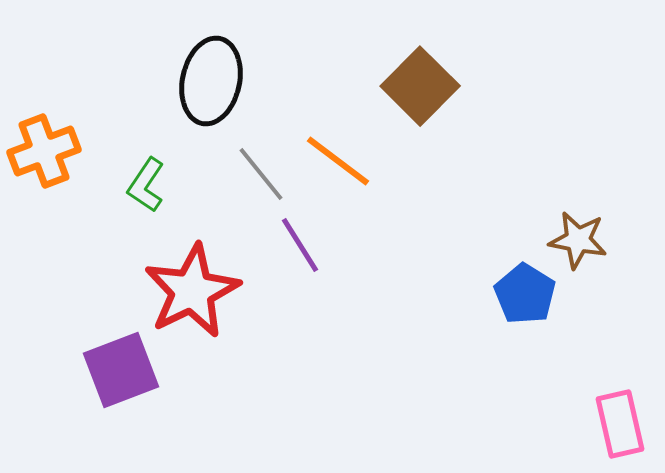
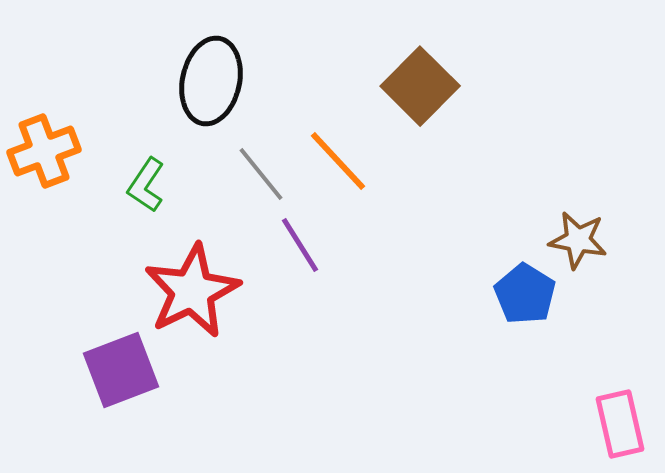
orange line: rotated 10 degrees clockwise
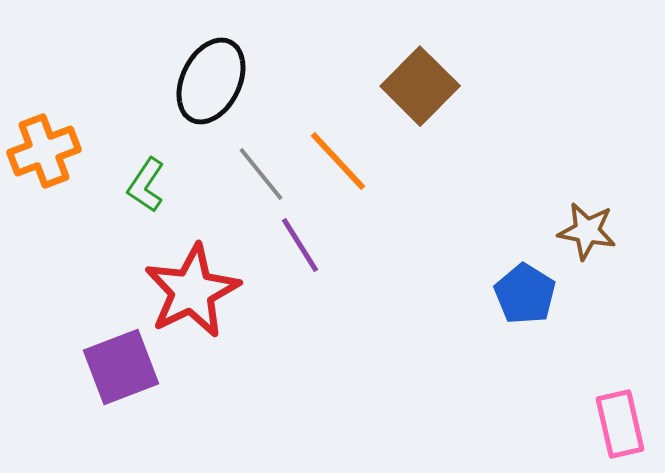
black ellipse: rotated 14 degrees clockwise
brown star: moved 9 px right, 9 px up
purple square: moved 3 px up
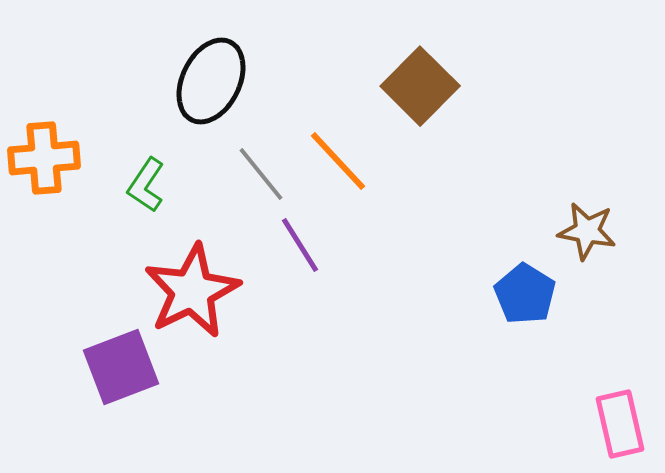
orange cross: moved 7 px down; rotated 16 degrees clockwise
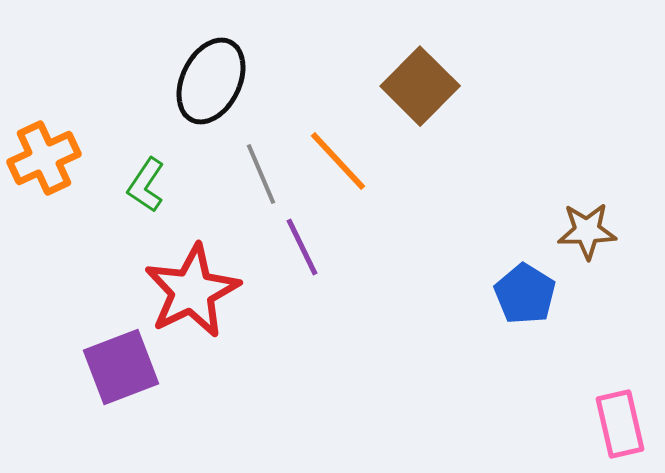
orange cross: rotated 20 degrees counterclockwise
gray line: rotated 16 degrees clockwise
brown star: rotated 12 degrees counterclockwise
purple line: moved 2 px right, 2 px down; rotated 6 degrees clockwise
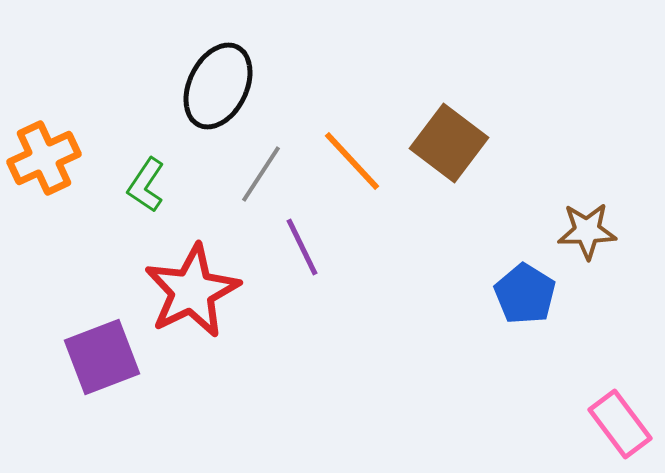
black ellipse: moved 7 px right, 5 px down
brown square: moved 29 px right, 57 px down; rotated 8 degrees counterclockwise
orange line: moved 14 px right
gray line: rotated 56 degrees clockwise
purple square: moved 19 px left, 10 px up
pink rectangle: rotated 24 degrees counterclockwise
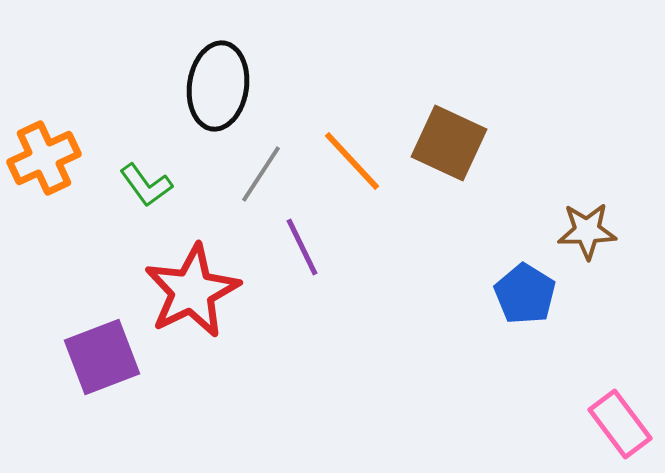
black ellipse: rotated 18 degrees counterclockwise
brown square: rotated 12 degrees counterclockwise
green L-shape: rotated 70 degrees counterclockwise
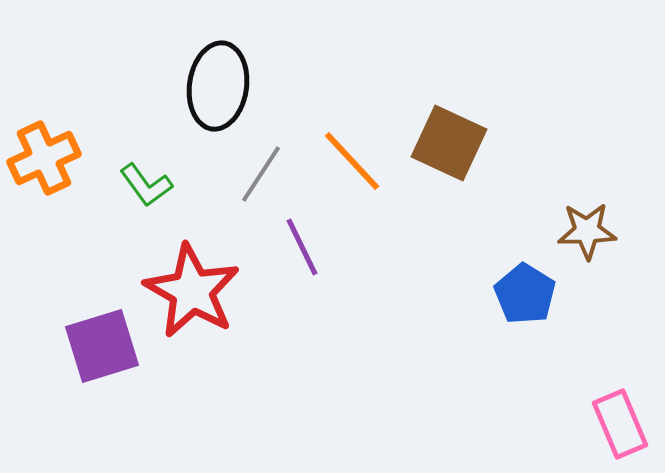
red star: rotated 16 degrees counterclockwise
purple square: moved 11 px up; rotated 4 degrees clockwise
pink rectangle: rotated 14 degrees clockwise
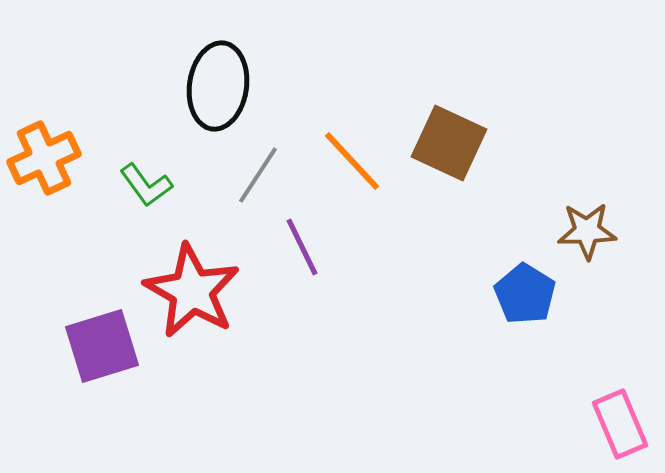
gray line: moved 3 px left, 1 px down
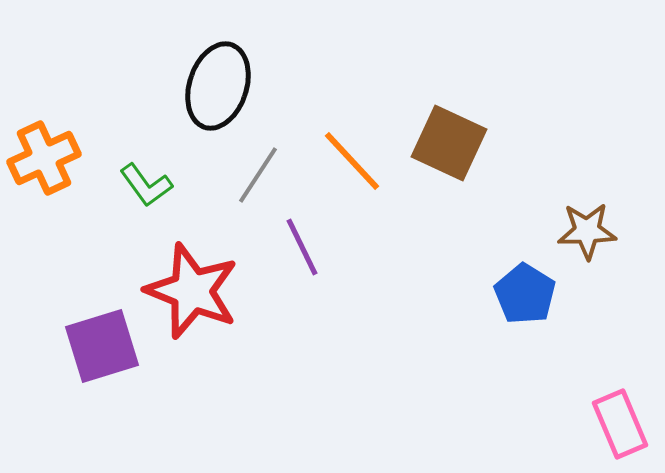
black ellipse: rotated 10 degrees clockwise
red star: rotated 8 degrees counterclockwise
